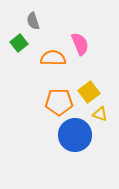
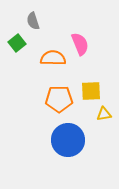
green square: moved 2 px left
yellow square: moved 2 px right, 1 px up; rotated 35 degrees clockwise
orange pentagon: moved 3 px up
yellow triangle: moved 4 px right; rotated 28 degrees counterclockwise
blue circle: moved 7 px left, 5 px down
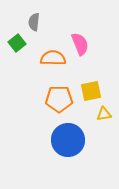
gray semicircle: moved 1 px right, 1 px down; rotated 24 degrees clockwise
yellow square: rotated 10 degrees counterclockwise
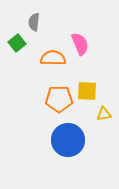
yellow square: moved 4 px left; rotated 15 degrees clockwise
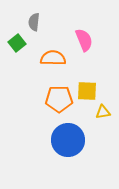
pink semicircle: moved 4 px right, 4 px up
yellow triangle: moved 1 px left, 2 px up
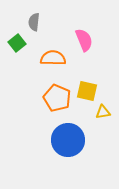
yellow square: rotated 10 degrees clockwise
orange pentagon: moved 2 px left, 1 px up; rotated 24 degrees clockwise
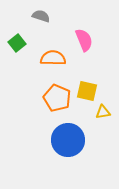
gray semicircle: moved 7 px right, 6 px up; rotated 102 degrees clockwise
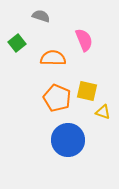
yellow triangle: rotated 28 degrees clockwise
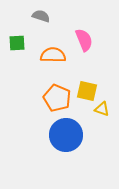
green square: rotated 36 degrees clockwise
orange semicircle: moved 3 px up
yellow triangle: moved 1 px left, 3 px up
blue circle: moved 2 px left, 5 px up
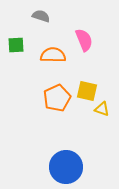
green square: moved 1 px left, 2 px down
orange pentagon: rotated 24 degrees clockwise
blue circle: moved 32 px down
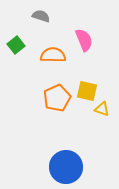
green square: rotated 36 degrees counterclockwise
